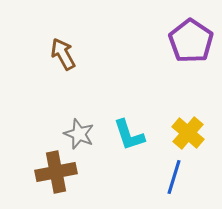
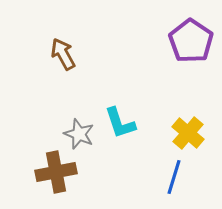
cyan L-shape: moved 9 px left, 12 px up
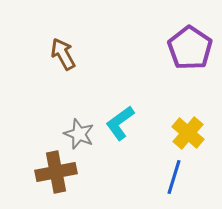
purple pentagon: moved 1 px left, 7 px down
cyan L-shape: rotated 72 degrees clockwise
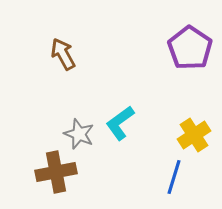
yellow cross: moved 6 px right, 2 px down; rotated 16 degrees clockwise
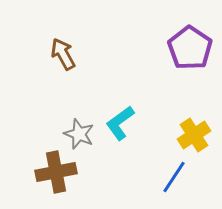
blue line: rotated 16 degrees clockwise
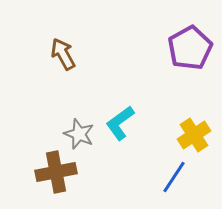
purple pentagon: rotated 9 degrees clockwise
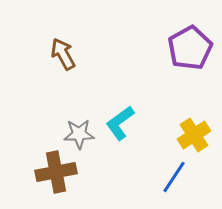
gray star: rotated 24 degrees counterclockwise
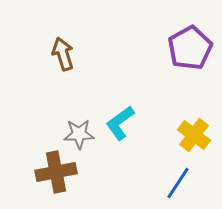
brown arrow: rotated 12 degrees clockwise
yellow cross: rotated 20 degrees counterclockwise
blue line: moved 4 px right, 6 px down
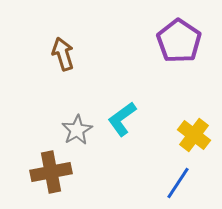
purple pentagon: moved 11 px left, 7 px up; rotated 9 degrees counterclockwise
cyan L-shape: moved 2 px right, 4 px up
gray star: moved 2 px left, 4 px up; rotated 28 degrees counterclockwise
brown cross: moved 5 px left
